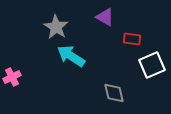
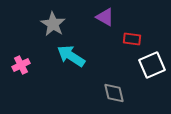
gray star: moved 3 px left, 3 px up
pink cross: moved 9 px right, 12 px up
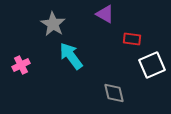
purple triangle: moved 3 px up
cyan arrow: rotated 20 degrees clockwise
